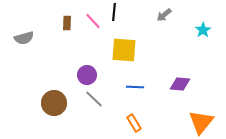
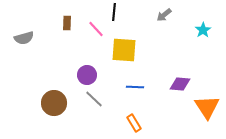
pink line: moved 3 px right, 8 px down
orange triangle: moved 6 px right, 15 px up; rotated 12 degrees counterclockwise
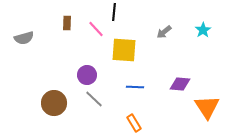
gray arrow: moved 17 px down
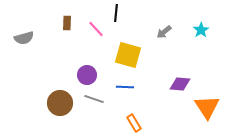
black line: moved 2 px right, 1 px down
cyan star: moved 2 px left
yellow square: moved 4 px right, 5 px down; rotated 12 degrees clockwise
blue line: moved 10 px left
gray line: rotated 24 degrees counterclockwise
brown circle: moved 6 px right
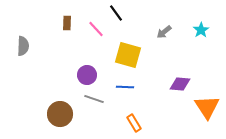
black line: rotated 42 degrees counterclockwise
gray semicircle: moved 1 px left, 8 px down; rotated 72 degrees counterclockwise
brown circle: moved 11 px down
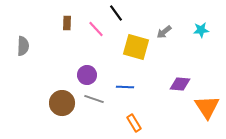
cyan star: rotated 28 degrees clockwise
yellow square: moved 8 px right, 8 px up
brown circle: moved 2 px right, 11 px up
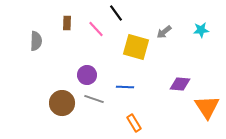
gray semicircle: moved 13 px right, 5 px up
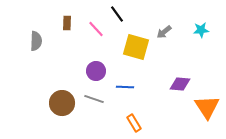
black line: moved 1 px right, 1 px down
purple circle: moved 9 px right, 4 px up
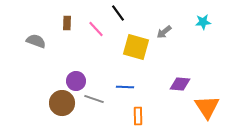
black line: moved 1 px right, 1 px up
cyan star: moved 2 px right, 8 px up
gray semicircle: rotated 72 degrees counterclockwise
purple circle: moved 20 px left, 10 px down
orange rectangle: moved 4 px right, 7 px up; rotated 30 degrees clockwise
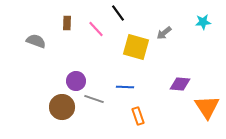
gray arrow: moved 1 px down
brown circle: moved 4 px down
orange rectangle: rotated 18 degrees counterclockwise
